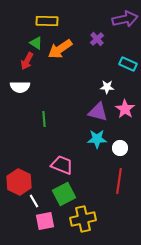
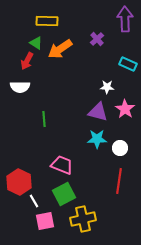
purple arrow: rotated 80 degrees counterclockwise
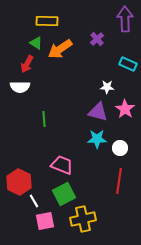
red arrow: moved 3 px down
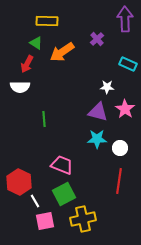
orange arrow: moved 2 px right, 3 px down
white line: moved 1 px right
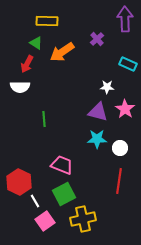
pink square: rotated 24 degrees counterclockwise
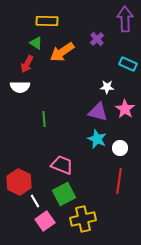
cyan star: rotated 24 degrees clockwise
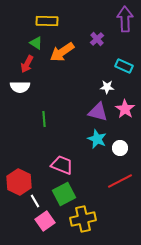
cyan rectangle: moved 4 px left, 2 px down
red line: moved 1 px right; rotated 55 degrees clockwise
